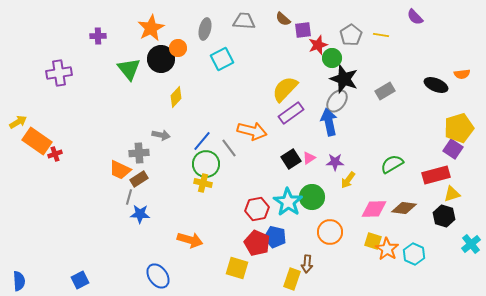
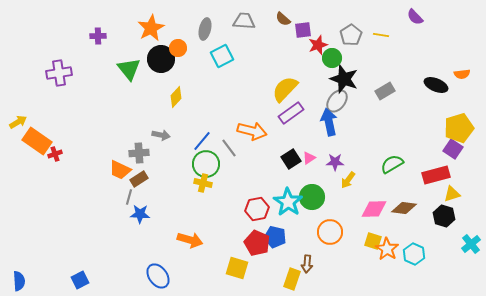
cyan square at (222, 59): moved 3 px up
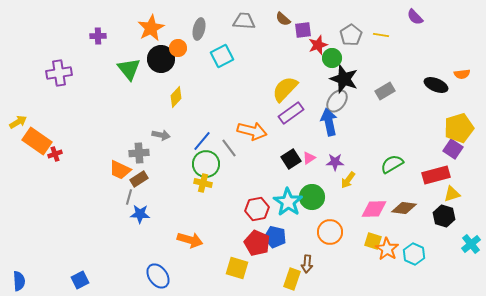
gray ellipse at (205, 29): moved 6 px left
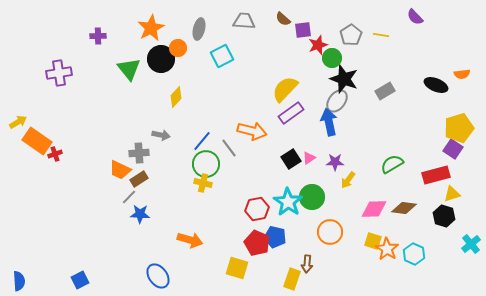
gray line at (129, 197): rotated 28 degrees clockwise
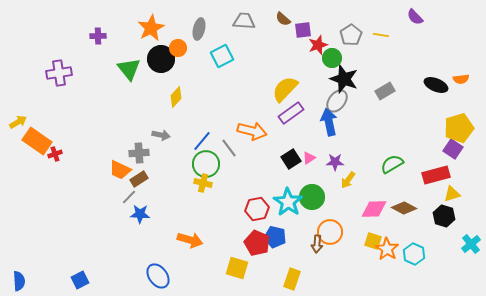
orange semicircle at (462, 74): moved 1 px left, 5 px down
brown diamond at (404, 208): rotated 20 degrees clockwise
brown arrow at (307, 264): moved 10 px right, 20 px up
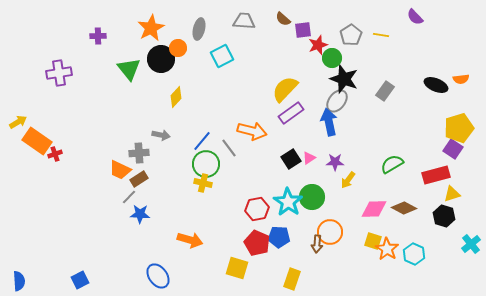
gray rectangle at (385, 91): rotated 24 degrees counterclockwise
blue pentagon at (275, 237): moved 4 px right; rotated 10 degrees counterclockwise
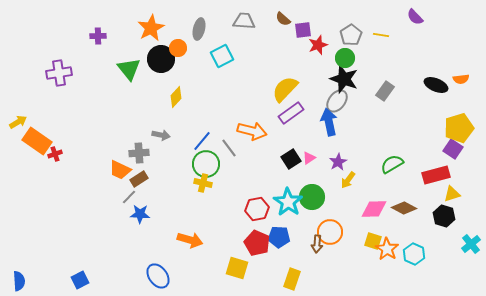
green circle at (332, 58): moved 13 px right
purple star at (335, 162): moved 3 px right; rotated 30 degrees counterclockwise
